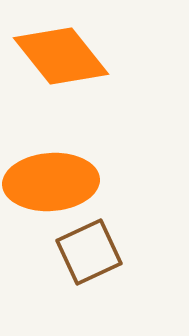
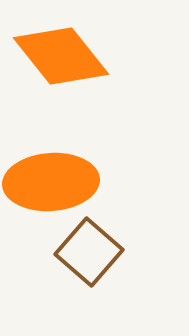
brown square: rotated 24 degrees counterclockwise
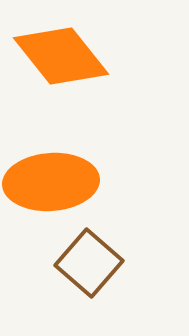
brown square: moved 11 px down
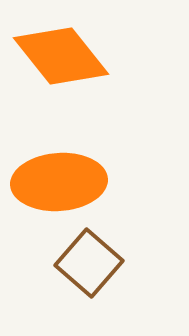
orange ellipse: moved 8 px right
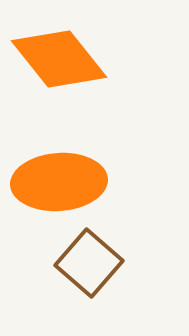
orange diamond: moved 2 px left, 3 px down
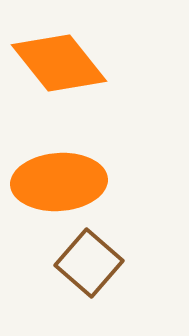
orange diamond: moved 4 px down
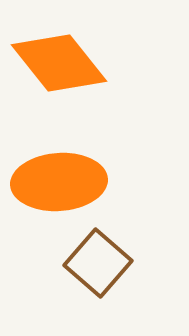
brown square: moved 9 px right
